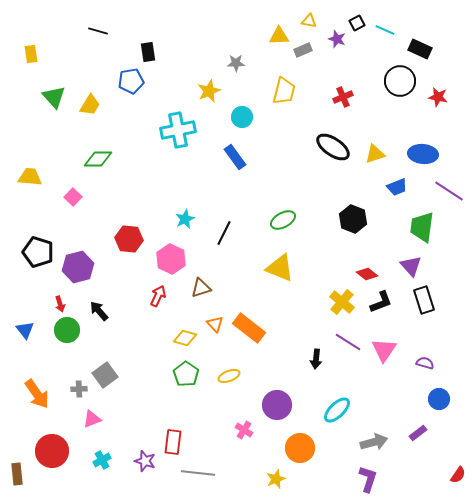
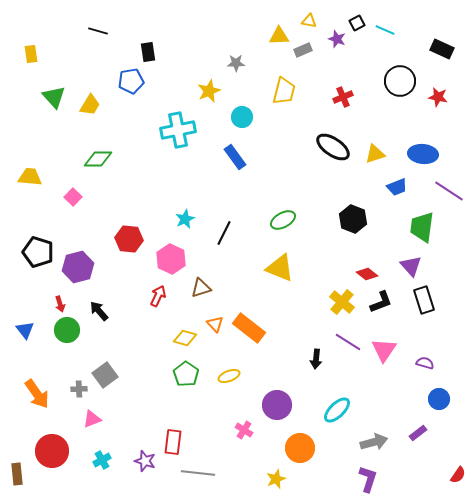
black rectangle at (420, 49): moved 22 px right
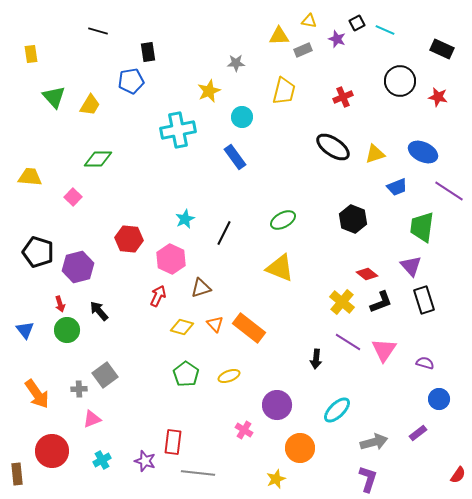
blue ellipse at (423, 154): moved 2 px up; rotated 20 degrees clockwise
yellow diamond at (185, 338): moved 3 px left, 11 px up
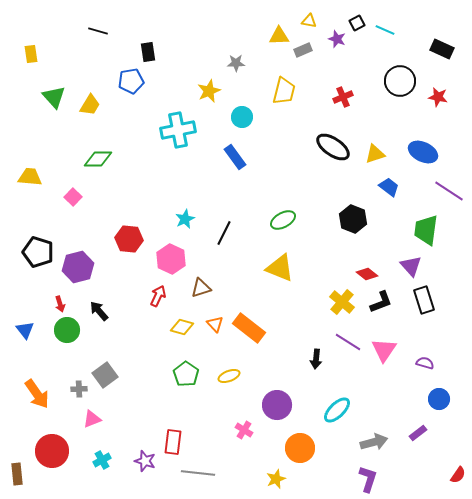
blue trapezoid at (397, 187): moved 8 px left; rotated 120 degrees counterclockwise
green trapezoid at (422, 227): moved 4 px right, 3 px down
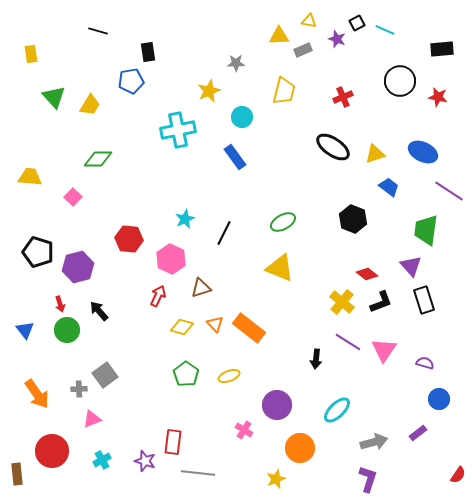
black rectangle at (442, 49): rotated 30 degrees counterclockwise
green ellipse at (283, 220): moved 2 px down
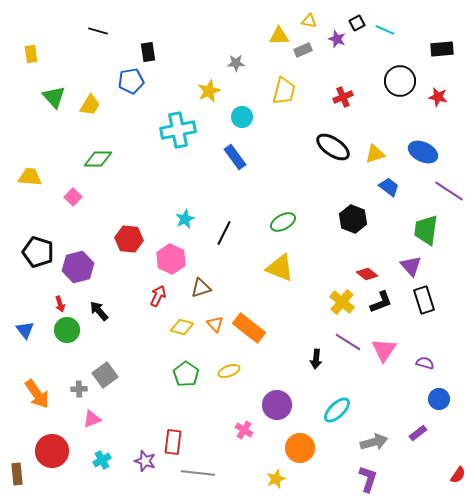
yellow ellipse at (229, 376): moved 5 px up
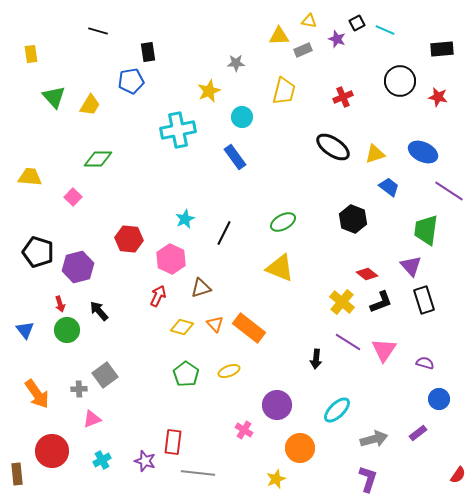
gray arrow at (374, 442): moved 3 px up
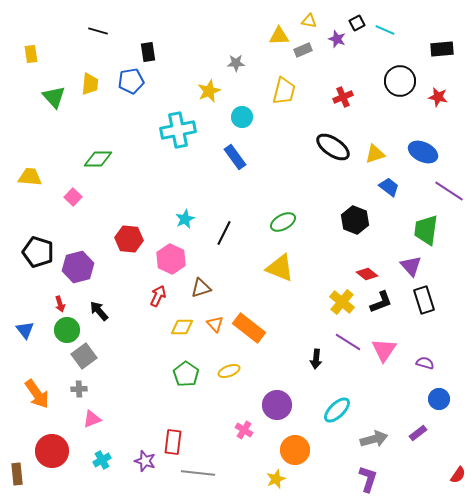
yellow trapezoid at (90, 105): moved 21 px up; rotated 25 degrees counterclockwise
black hexagon at (353, 219): moved 2 px right, 1 px down
yellow diamond at (182, 327): rotated 15 degrees counterclockwise
gray square at (105, 375): moved 21 px left, 19 px up
orange circle at (300, 448): moved 5 px left, 2 px down
